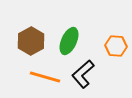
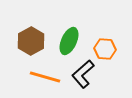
orange hexagon: moved 11 px left, 3 px down
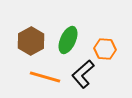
green ellipse: moved 1 px left, 1 px up
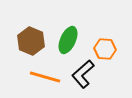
brown hexagon: rotated 8 degrees counterclockwise
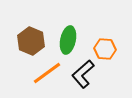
green ellipse: rotated 12 degrees counterclockwise
orange line: moved 2 px right, 4 px up; rotated 52 degrees counterclockwise
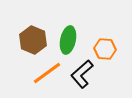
brown hexagon: moved 2 px right, 1 px up
black L-shape: moved 1 px left
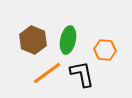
orange hexagon: moved 1 px down
black L-shape: rotated 120 degrees clockwise
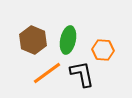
orange hexagon: moved 2 px left
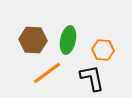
brown hexagon: rotated 20 degrees counterclockwise
black L-shape: moved 10 px right, 4 px down
